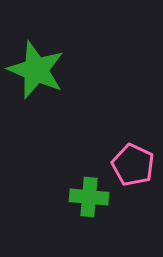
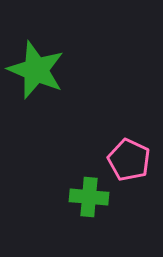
pink pentagon: moved 4 px left, 5 px up
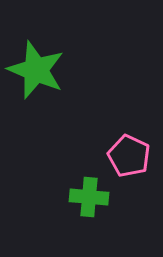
pink pentagon: moved 4 px up
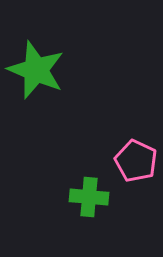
pink pentagon: moved 7 px right, 5 px down
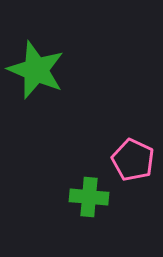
pink pentagon: moved 3 px left, 1 px up
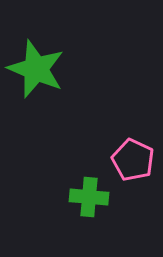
green star: moved 1 px up
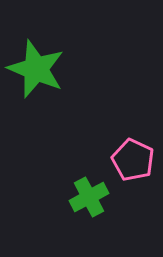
green cross: rotated 33 degrees counterclockwise
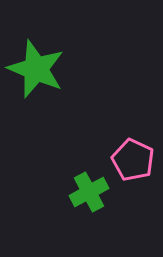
green cross: moved 5 px up
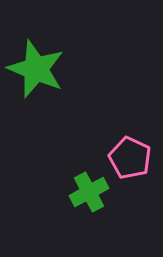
pink pentagon: moved 3 px left, 2 px up
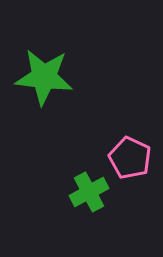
green star: moved 8 px right, 8 px down; rotated 16 degrees counterclockwise
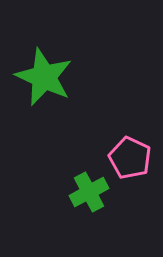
green star: rotated 18 degrees clockwise
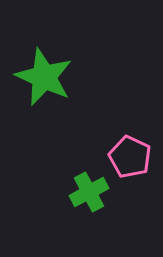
pink pentagon: moved 1 px up
